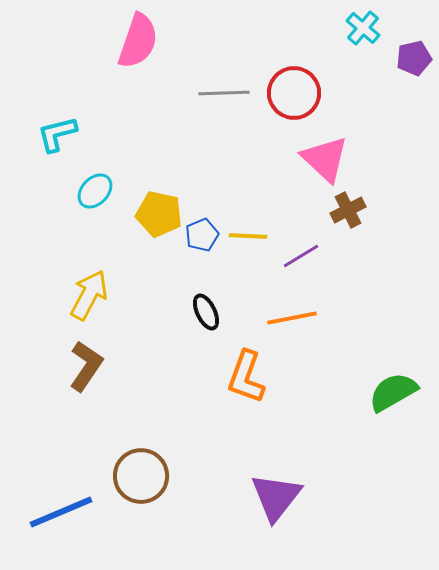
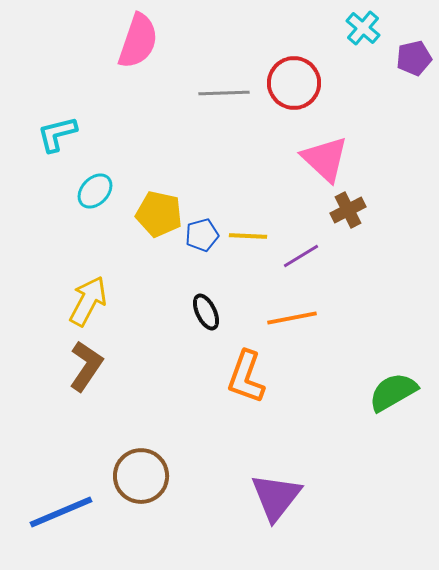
red circle: moved 10 px up
blue pentagon: rotated 8 degrees clockwise
yellow arrow: moved 1 px left, 6 px down
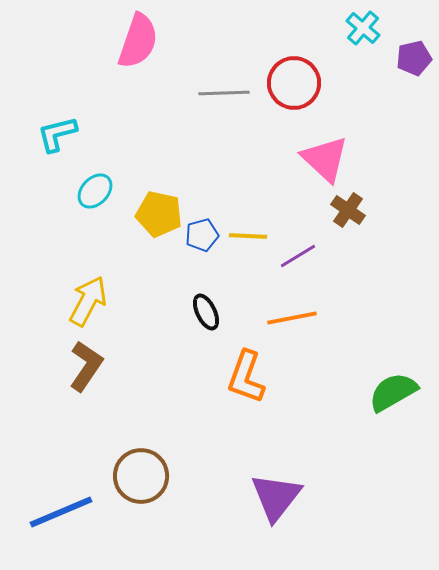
brown cross: rotated 28 degrees counterclockwise
purple line: moved 3 px left
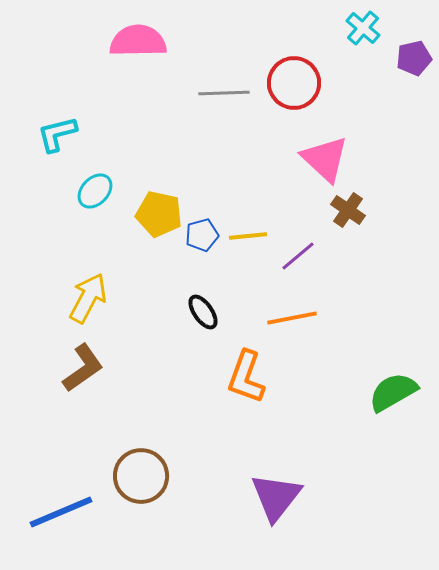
pink semicircle: rotated 110 degrees counterclockwise
yellow line: rotated 9 degrees counterclockwise
purple line: rotated 9 degrees counterclockwise
yellow arrow: moved 3 px up
black ellipse: moved 3 px left; rotated 9 degrees counterclockwise
brown L-shape: moved 3 px left, 2 px down; rotated 21 degrees clockwise
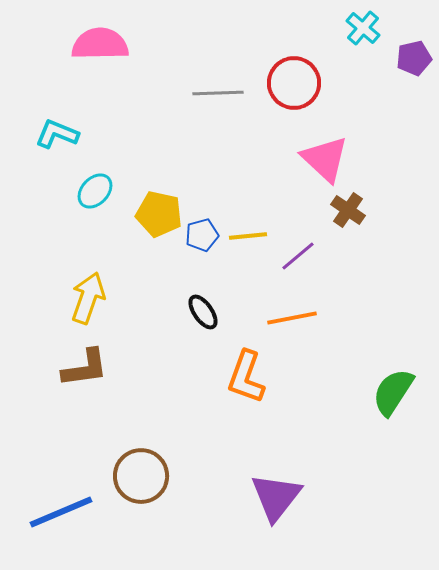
pink semicircle: moved 38 px left, 3 px down
gray line: moved 6 px left
cyan L-shape: rotated 36 degrees clockwise
yellow arrow: rotated 9 degrees counterclockwise
brown L-shape: moved 2 px right; rotated 27 degrees clockwise
green semicircle: rotated 27 degrees counterclockwise
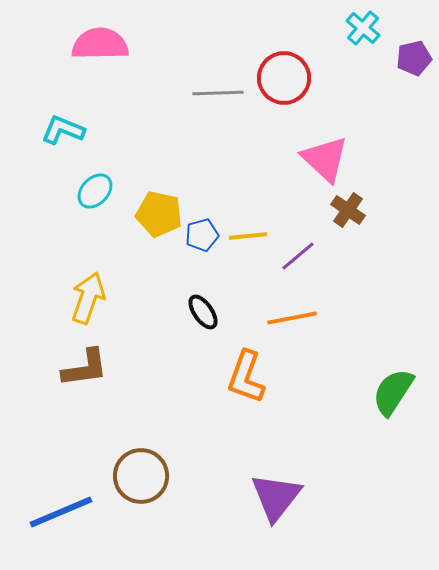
red circle: moved 10 px left, 5 px up
cyan L-shape: moved 6 px right, 4 px up
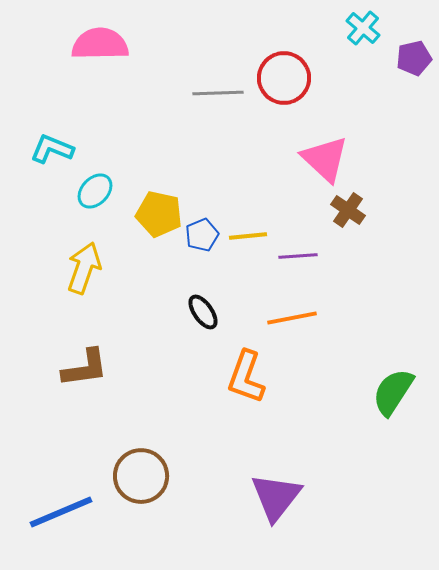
cyan L-shape: moved 11 px left, 19 px down
blue pentagon: rotated 8 degrees counterclockwise
purple line: rotated 36 degrees clockwise
yellow arrow: moved 4 px left, 30 px up
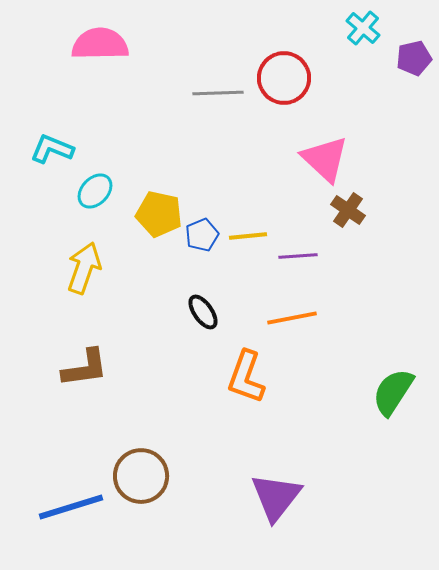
blue line: moved 10 px right, 5 px up; rotated 6 degrees clockwise
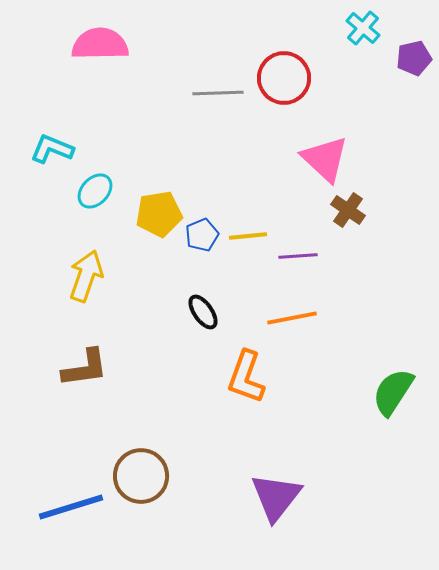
yellow pentagon: rotated 21 degrees counterclockwise
yellow arrow: moved 2 px right, 8 px down
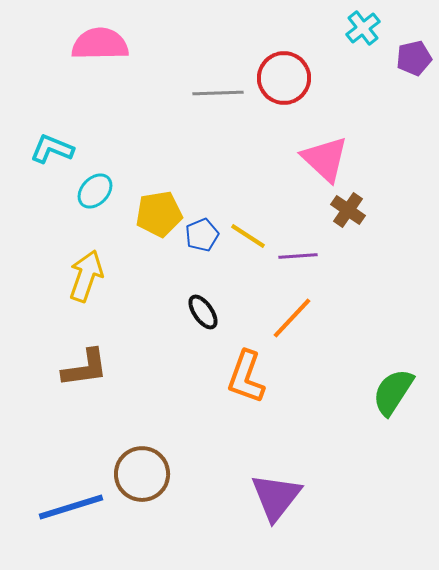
cyan cross: rotated 12 degrees clockwise
yellow line: rotated 39 degrees clockwise
orange line: rotated 36 degrees counterclockwise
brown circle: moved 1 px right, 2 px up
